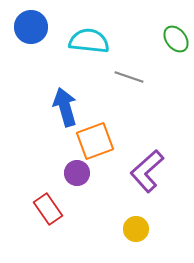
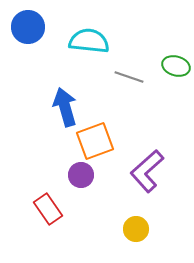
blue circle: moved 3 px left
green ellipse: moved 27 px down; rotated 36 degrees counterclockwise
purple circle: moved 4 px right, 2 px down
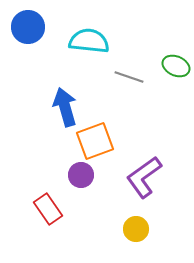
green ellipse: rotated 8 degrees clockwise
purple L-shape: moved 3 px left, 6 px down; rotated 6 degrees clockwise
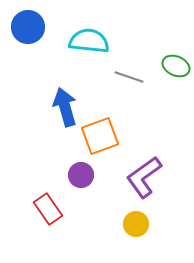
orange square: moved 5 px right, 5 px up
yellow circle: moved 5 px up
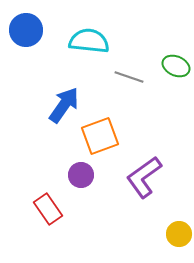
blue circle: moved 2 px left, 3 px down
blue arrow: moved 1 px left, 2 px up; rotated 51 degrees clockwise
yellow circle: moved 43 px right, 10 px down
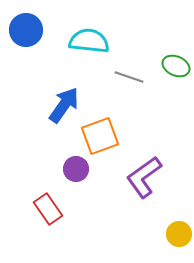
purple circle: moved 5 px left, 6 px up
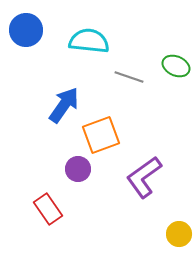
orange square: moved 1 px right, 1 px up
purple circle: moved 2 px right
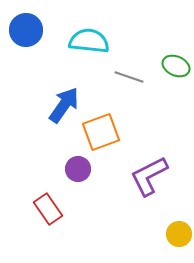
orange square: moved 3 px up
purple L-shape: moved 5 px right, 1 px up; rotated 9 degrees clockwise
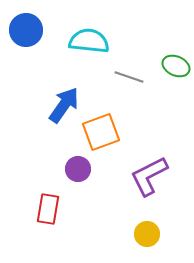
red rectangle: rotated 44 degrees clockwise
yellow circle: moved 32 px left
